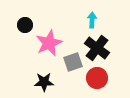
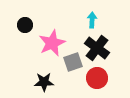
pink star: moved 3 px right
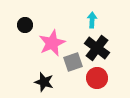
black star: rotated 18 degrees clockwise
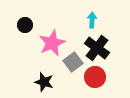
gray square: rotated 18 degrees counterclockwise
red circle: moved 2 px left, 1 px up
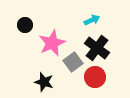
cyan arrow: rotated 63 degrees clockwise
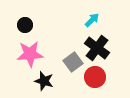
cyan arrow: rotated 21 degrees counterclockwise
pink star: moved 22 px left, 11 px down; rotated 20 degrees clockwise
black star: moved 1 px up
